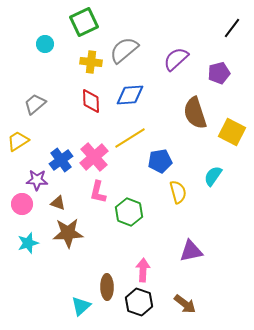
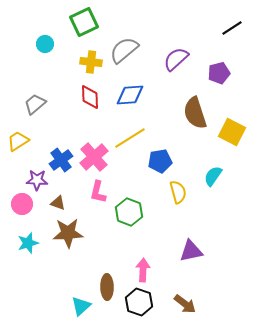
black line: rotated 20 degrees clockwise
red diamond: moved 1 px left, 4 px up
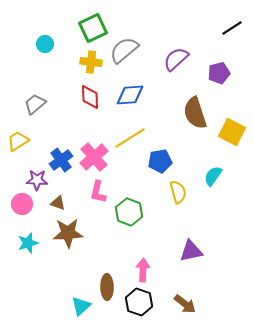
green square: moved 9 px right, 6 px down
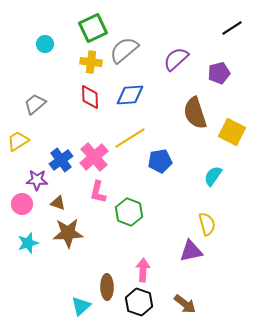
yellow semicircle: moved 29 px right, 32 px down
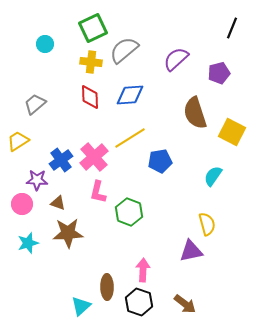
black line: rotated 35 degrees counterclockwise
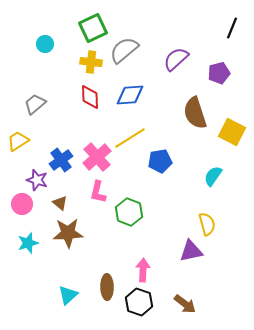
pink cross: moved 3 px right
purple star: rotated 15 degrees clockwise
brown triangle: moved 2 px right; rotated 21 degrees clockwise
cyan triangle: moved 13 px left, 11 px up
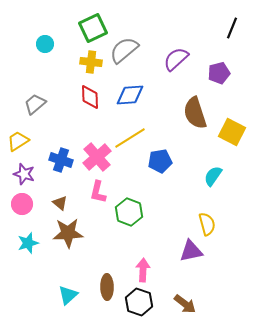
blue cross: rotated 35 degrees counterclockwise
purple star: moved 13 px left, 6 px up
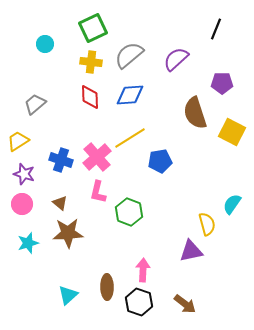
black line: moved 16 px left, 1 px down
gray semicircle: moved 5 px right, 5 px down
purple pentagon: moved 3 px right, 10 px down; rotated 15 degrees clockwise
cyan semicircle: moved 19 px right, 28 px down
